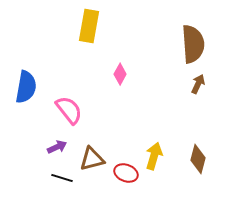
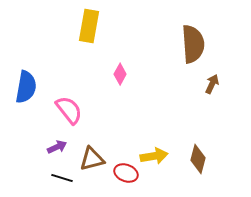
brown arrow: moved 14 px right
yellow arrow: rotated 64 degrees clockwise
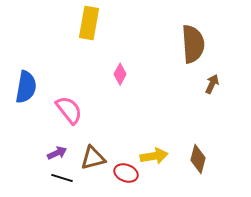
yellow rectangle: moved 3 px up
purple arrow: moved 6 px down
brown triangle: moved 1 px right, 1 px up
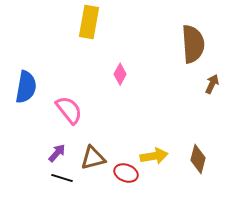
yellow rectangle: moved 1 px up
purple arrow: rotated 24 degrees counterclockwise
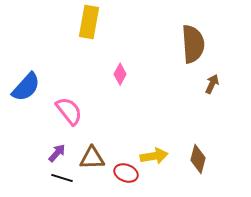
blue semicircle: rotated 32 degrees clockwise
pink semicircle: moved 1 px down
brown triangle: moved 1 px left; rotated 12 degrees clockwise
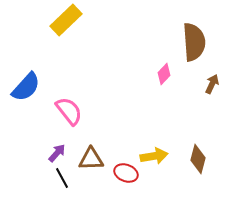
yellow rectangle: moved 23 px left, 2 px up; rotated 36 degrees clockwise
brown semicircle: moved 1 px right, 2 px up
pink diamond: moved 44 px right; rotated 15 degrees clockwise
brown triangle: moved 1 px left, 1 px down
black line: rotated 45 degrees clockwise
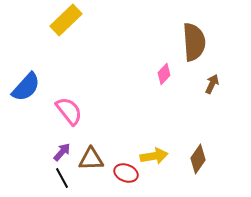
purple arrow: moved 5 px right, 1 px up
brown diamond: rotated 20 degrees clockwise
